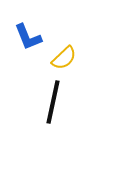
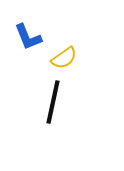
yellow semicircle: rotated 8 degrees clockwise
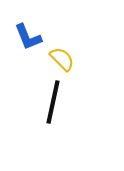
yellow semicircle: moved 2 px left, 1 px down; rotated 100 degrees counterclockwise
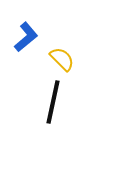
blue L-shape: moved 2 px left; rotated 108 degrees counterclockwise
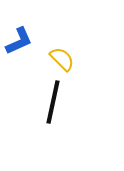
blue L-shape: moved 7 px left, 4 px down; rotated 16 degrees clockwise
